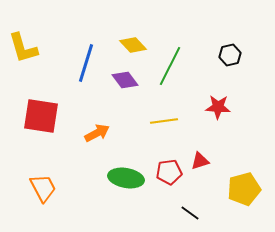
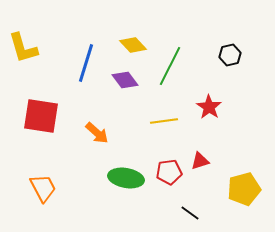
red star: moved 9 px left; rotated 30 degrees clockwise
orange arrow: rotated 70 degrees clockwise
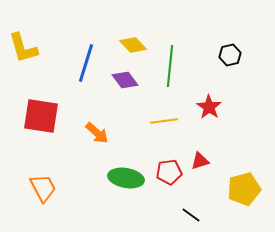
green line: rotated 21 degrees counterclockwise
black line: moved 1 px right, 2 px down
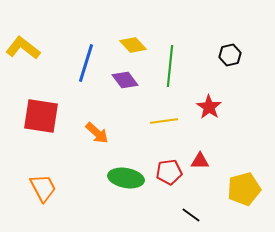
yellow L-shape: rotated 144 degrees clockwise
red triangle: rotated 18 degrees clockwise
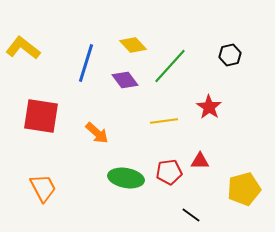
green line: rotated 36 degrees clockwise
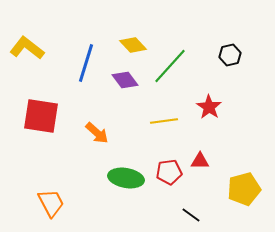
yellow L-shape: moved 4 px right
orange trapezoid: moved 8 px right, 15 px down
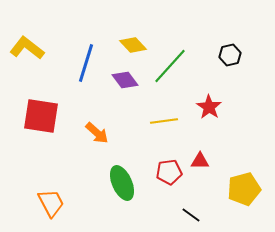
green ellipse: moved 4 px left, 5 px down; rotated 56 degrees clockwise
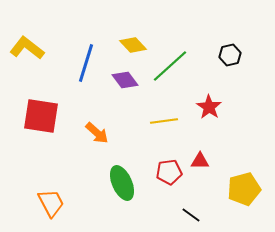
green line: rotated 6 degrees clockwise
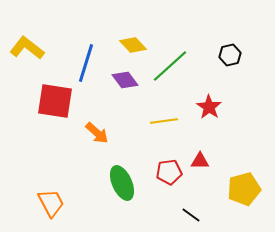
red square: moved 14 px right, 15 px up
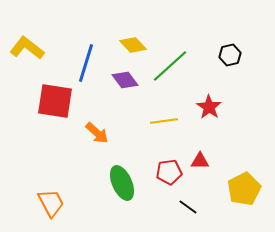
yellow pentagon: rotated 12 degrees counterclockwise
black line: moved 3 px left, 8 px up
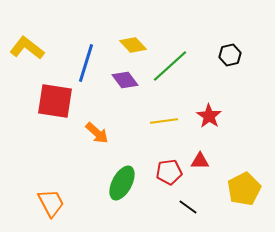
red star: moved 9 px down
green ellipse: rotated 52 degrees clockwise
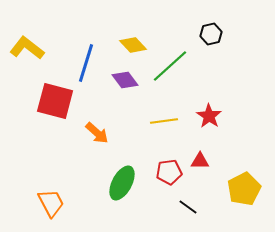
black hexagon: moved 19 px left, 21 px up
red square: rotated 6 degrees clockwise
